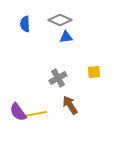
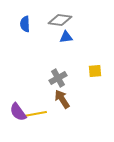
gray diamond: rotated 15 degrees counterclockwise
yellow square: moved 1 px right, 1 px up
brown arrow: moved 8 px left, 6 px up
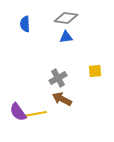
gray diamond: moved 6 px right, 2 px up
brown arrow: rotated 30 degrees counterclockwise
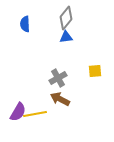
gray diamond: rotated 60 degrees counterclockwise
brown arrow: moved 2 px left
purple semicircle: rotated 114 degrees counterclockwise
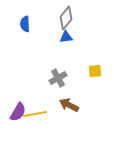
brown arrow: moved 9 px right, 6 px down
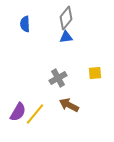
yellow square: moved 2 px down
yellow line: rotated 40 degrees counterclockwise
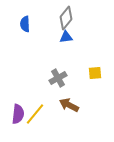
purple semicircle: moved 2 px down; rotated 24 degrees counterclockwise
